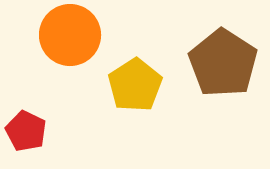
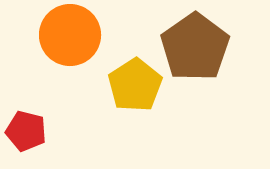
brown pentagon: moved 28 px left, 16 px up; rotated 4 degrees clockwise
red pentagon: rotated 12 degrees counterclockwise
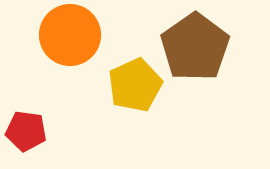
yellow pentagon: rotated 8 degrees clockwise
red pentagon: rotated 6 degrees counterclockwise
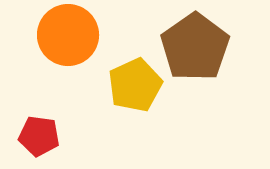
orange circle: moved 2 px left
red pentagon: moved 13 px right, 5 px down
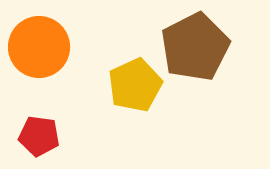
orange circle: moved 29 px left, 12 px down
brown pentagon: rotated 8 degrees clockwise
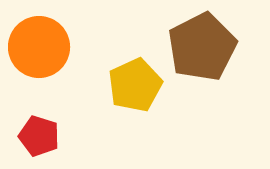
brown pentagon: moved 7 px right
red pentagon: rotated 9 degrees clockwise
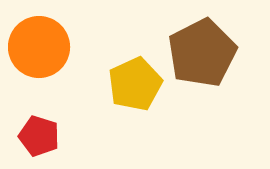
brown pentagon: moved 6 px down
yellow pentagon: moved 1 px up
